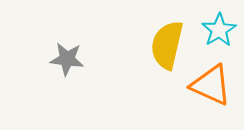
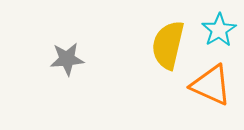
yellow semicircle: moved 1 px right
gray star: rotated 12 degrees counterclockwise
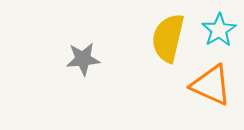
yellow semicircle: moved 7 px up
gray star: moved 16 px right
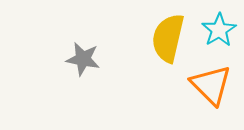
gray star: rotated 16 degrees clockwise
orange triangle: rotated 21 degrees clockwise
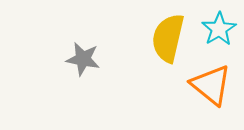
cyan star: moved 1 px up
orange triangle: rotated 6 degrees counterclockwise
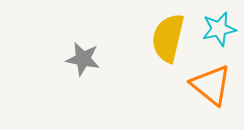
cyan star: rotated 20 degrees clockwise
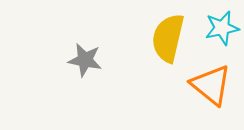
cyan star: moved 3 px right, 1 px up
gray star: moved 2 px right, 1 px down
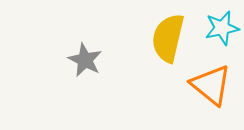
gray star: rotated 16 degrees clockwise
